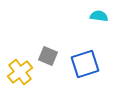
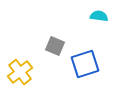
gray square: moved 7 px right, 10 px up
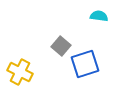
gray square: moved 6 px right; rotated 18 degrees clockwise
yellow cross: rotated 25 degrees counterclockwise
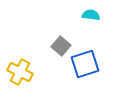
cyan semicircle: moved 8 px left, 1 px up
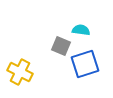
cyan semicircle: moved 10 px left, 15 px down
gray square: rotated 18 degrees counterclockwise
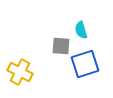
cyan semicircle: rotated 114 degrees counterclockwise
gray square: rotated 18 degrees counterclockwise
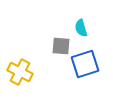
cyan semicircle: moved 2 px up
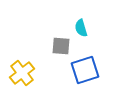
blue square: moved 6 px down
yellow cross: moved 2 px right, 1 px down; rotated 25 degrees clockwise
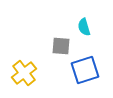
cyan semicircle: moved 3 px right, 1 px up
yellow cross: moved 2 px right
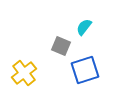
cyan semicircle: rotated 54 degrees clockwise
gray square: rotated 18 degrees clockwise
